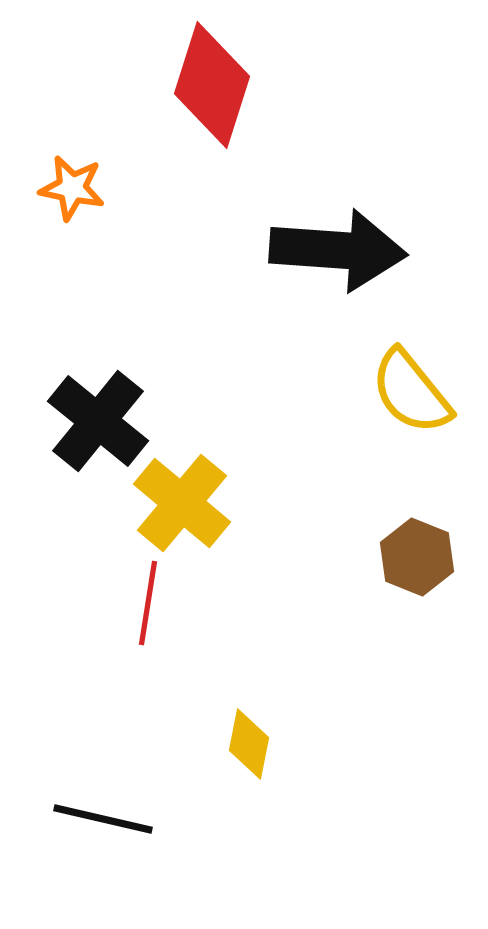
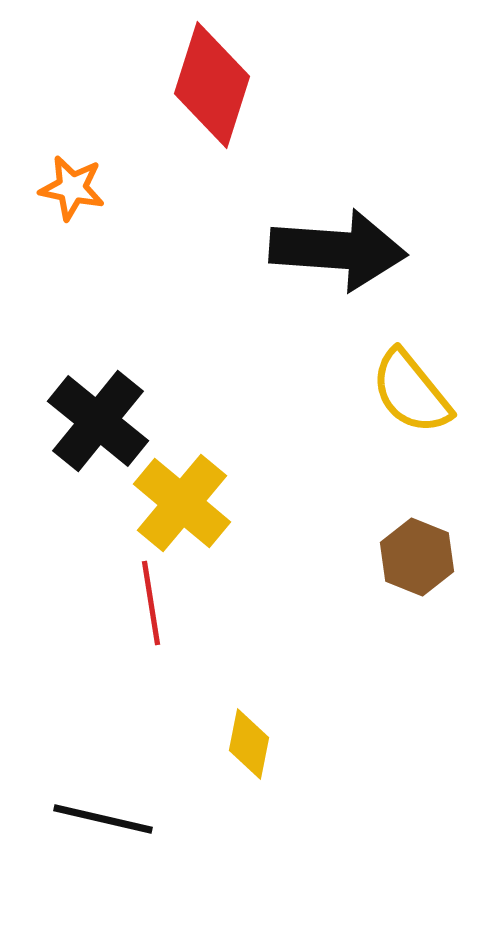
red line: moved 3 px right; rotated 18 degrees counterclockwise
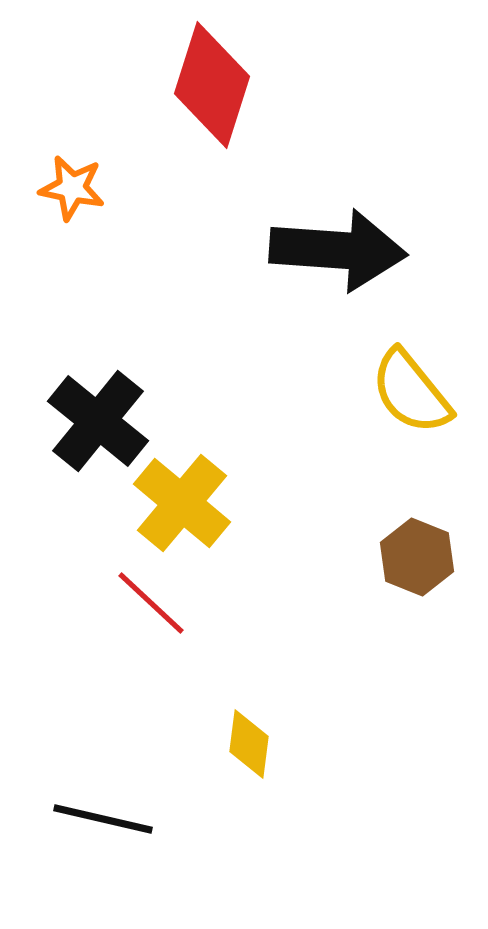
red line: rotated 38 degrees counterclockwise
yellow diamond: rotated 4 degrees counterclockwise
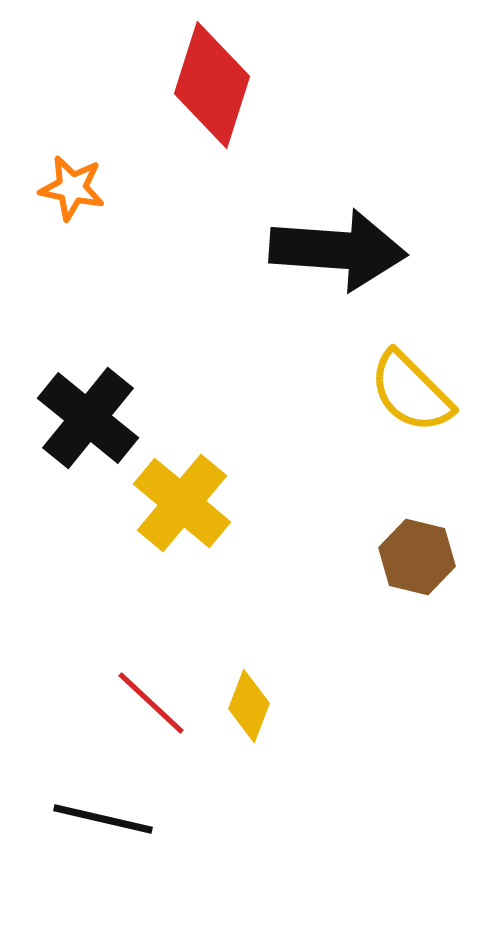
yellow semicircle: rotated 6 degrees counterclockwise
black cross: moved 10 px left, 3 px up
brown hexagon: rotated 8 degrees counterclockwise
red line: moved 100 px down
yellow diamond: moved 38 px up; rotated 14 degrees clockwise
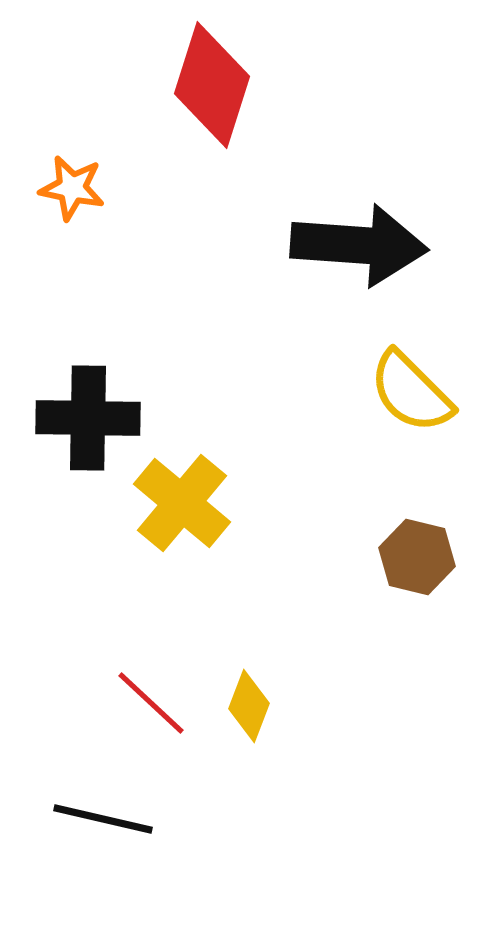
black arrow: moved 21 px right, 5 px up
black cross: rotated 38 degrees counterclockwise
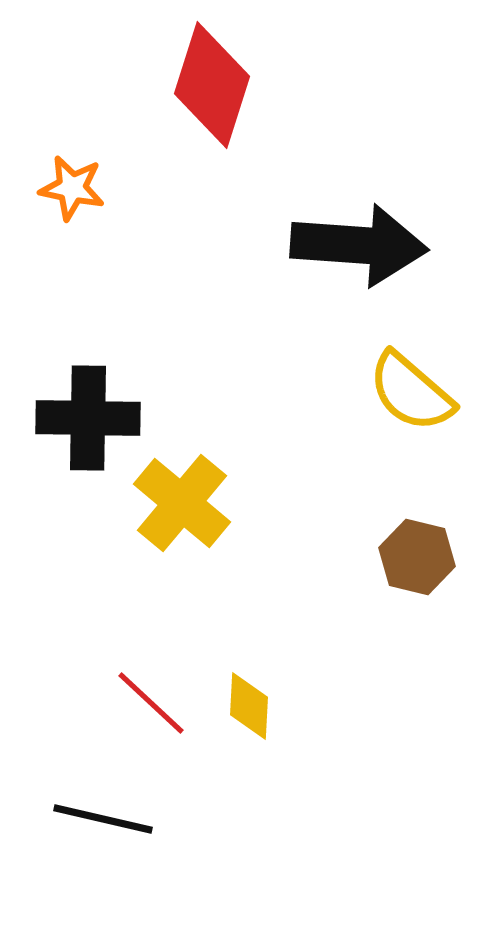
yellow semicircle: rotated 4 degrees counterclockwise
yellow diamond: rotated 18 degrees counterclockwise
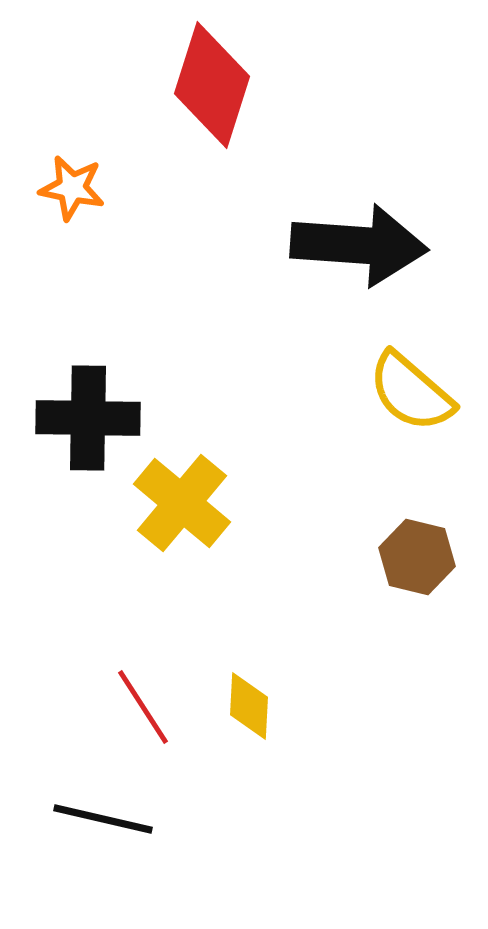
red line: moved 8 px left, 4 px down; rotated 14 degrees clockwise
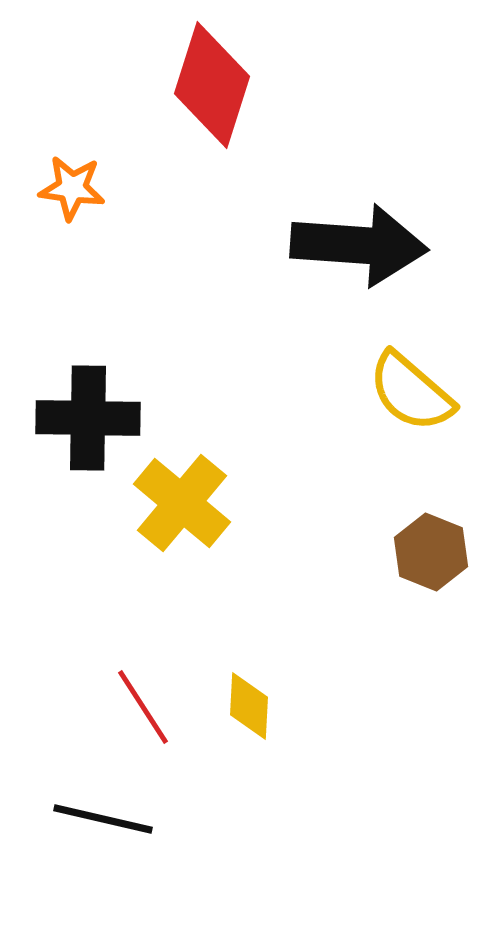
orange star: rotated 4 degrees counterclockwise
brown hexagon: moved 14 px right, 5 px up; rotated 8 degrees clockwise
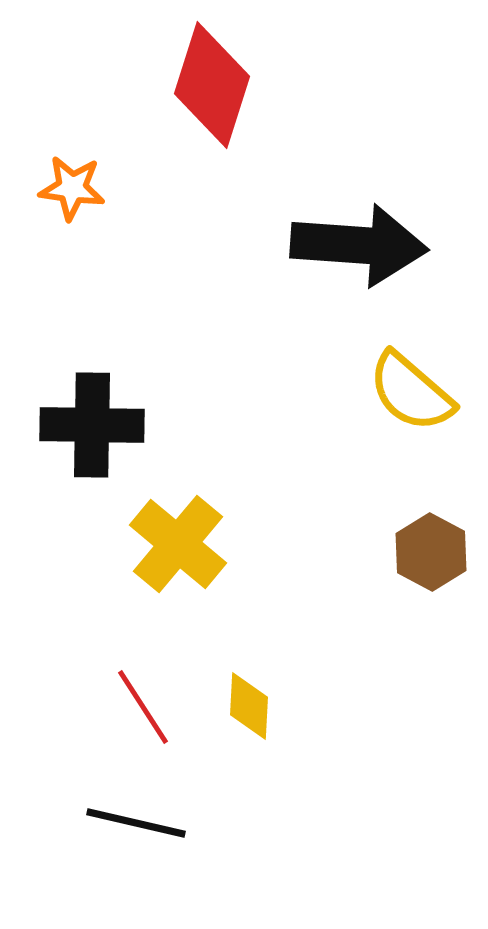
black cross: moved 4 px right, 7 px down
yellow cross: moved 4 px left, 41 px down
brown hexagon: rotated 6 degrees clockwise
black line: moved 33 px right, 4 px down
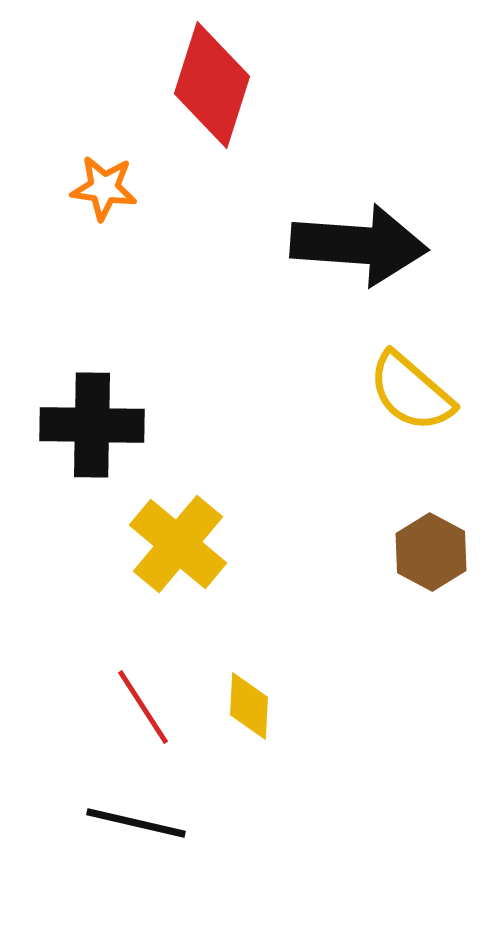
orange star: moved 32 px right
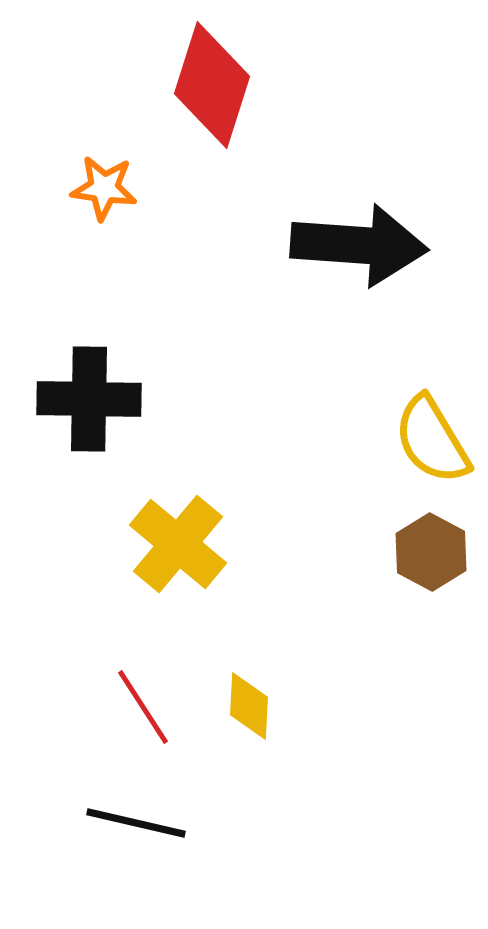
yellow semicircle: moved 21 px right, 48 px down; rotated 18 degrees clockwise
black cross: moved 3 px left, 26 px up
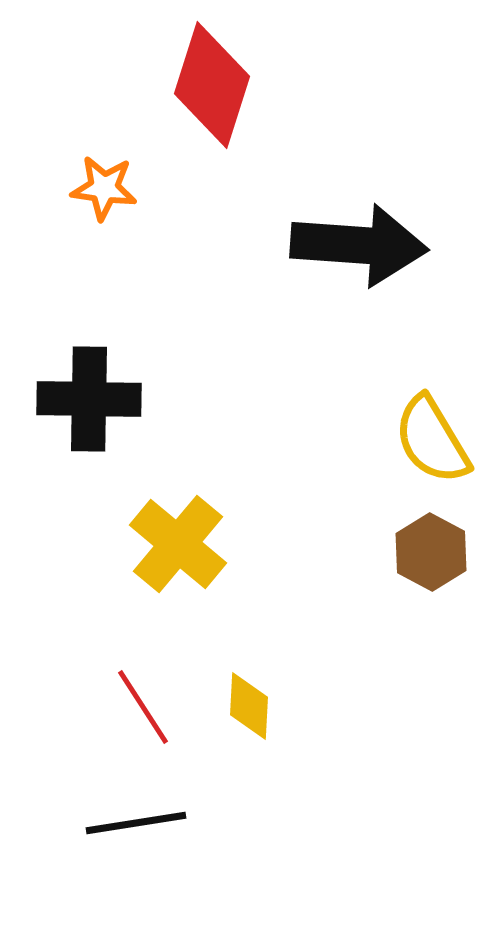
black line: rotated 22 degrees counterclockwise
